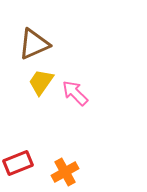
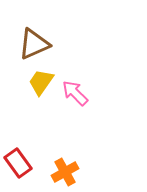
red rectangle: rotated 76 degrees clockwise
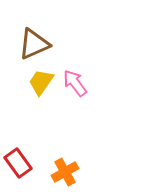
pink arrow: moved 10 px up; rotated 8 degrees clockwise
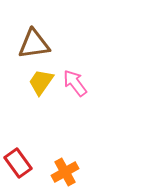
brown triangle: rotated 16 degrees clockwise
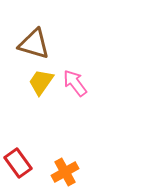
brown triangle: rotated 24 degrees clockwise
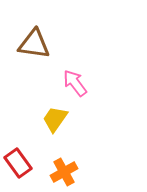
brown triangle: rotated 8 degrees counterclockwise
yellow trapezoid: moved 14 px right, 37 px down
orange cross: moved 1 px left
